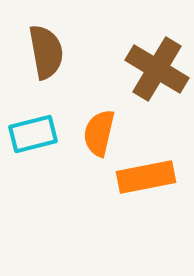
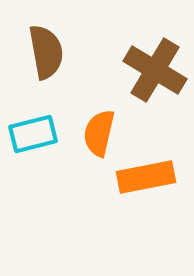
brown cross: moved 2 px left, 1 px down
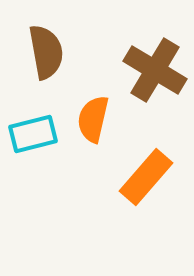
orange semicircle: moved 6 px left, 14 px up
orange rectangle: rotated 38 degrees counterclockwise
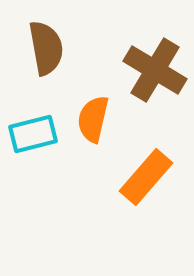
brown semicircle: moved 4 px up
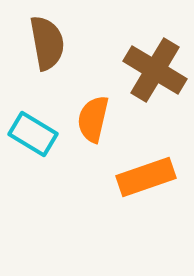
brown semicircle: moved 1 px right, 5 px up
cyan rectangle: rotated 45 degrees clockwise
orange rectangle: rotated 30 degrees clockwise
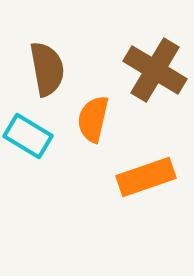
brown semicircle: moved 26 px down
cyan rectangle: moved 5 px left, 2 px down
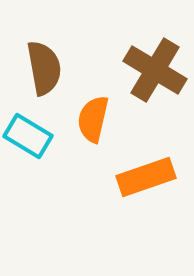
brown semicircle: moved 3 px left, 1 px up
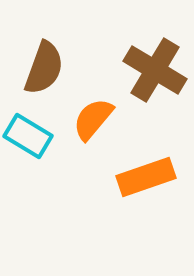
brown semicircle: rotated 30 degrees clockwise
orange semicircle: rotated 27 degrees clockwise
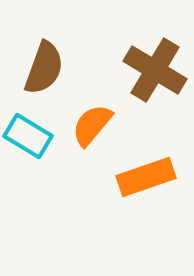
orange semicircle: moved 1 px left, 6 px down
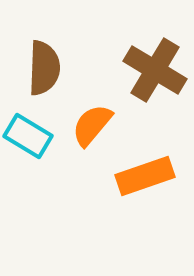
brown semicircle: rotated 18 degrees counterclockwise
orange rectangle: moved 1 px left, 1 px up
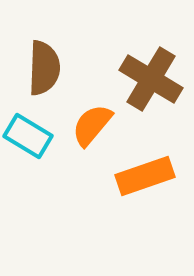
brown cross: moved 4 px left, 9 px down
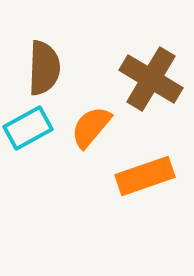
orange semicircle: moved 1 px left, 2 px down
cyan rectangle: moved 8 px up; rotated 60 degrees counterclockwise
